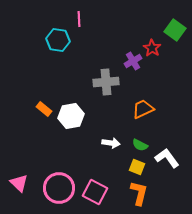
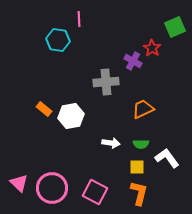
green square: moved 3 px up; rotated 30 degrees clockwise
purple cross: rotated 30 degrees counterclockwise
green semicircle: moved 1 px right, 1 px up; rotated 28 degrees counterclockwise
yellow square: rotated 21 degrees counterclockwise
pink circle: moved 7 px left
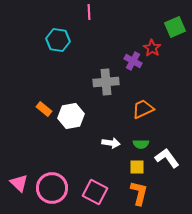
pink line: moved 10 px right, 7 px up
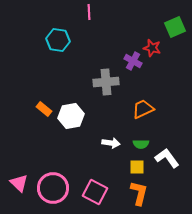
red star: rotated 18 degrees counterclockwise
pink circle: moved 1 px right
